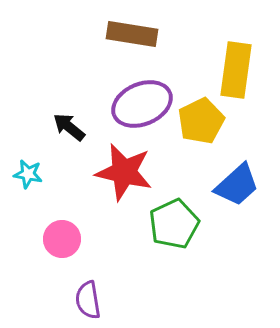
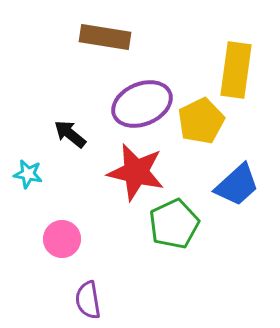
brown rectangle: moved 27 px left, 3 px down
black arrow: moved 1 px right, 7 px down
red star: moved 12 px right
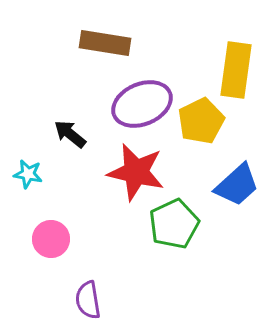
brown rectangle: moved 6 px down
pink circle: moved 11 px left
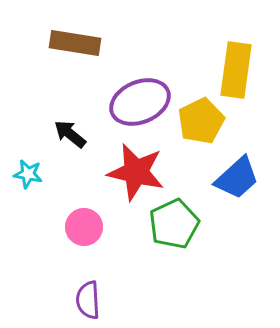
brown rectangle: moved 30 px left
purple ellipse: moved 2 px left, 2 px up
blue trapezoid: moved 7 px up
pink circle: moved 33 px right, 12 px up
purple semicircle: rotated 6 degrees clockwise
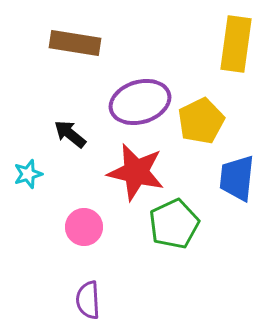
yellow rectangle: moved 26 px up
purple ellipse: rotated 6 degrees clockwise
cyan star: rotated 28 degrees counterclockwise
blue trapezoid: rotated 138 degrees clockwise
